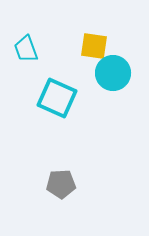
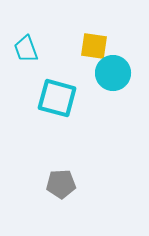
cyan square: rotated 9 degrees counterclockwise
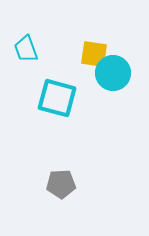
yellow square: moved 8 px down
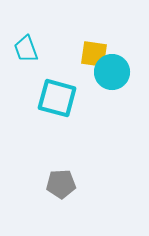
cyan circle: moved 1 px left, 1 px up
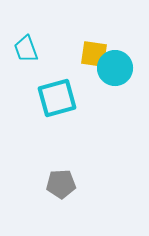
cyan circle: moved 3 px right, 4 px up
cyan square: rotated 30 degrees counterclockwise
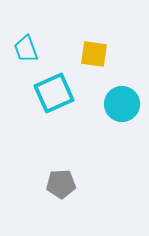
cyan circle: moved 7 px right, 36 px down
cyan square: moved 3 px left, 5 px up; rotated 9 degrees counterclockwise
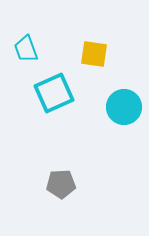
cyan circle: moved 2 px right, 3 px down
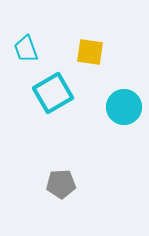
yellow square: moved 4 px left, 2 px up
cyan square: moved 1 px left; rotated 6 degrees counterclockwise
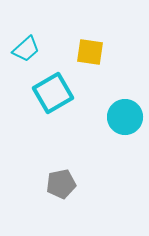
cyan trapezoid: rotated 112 degrees counterclockwise
cyan circle: moved 1 px right, 10 px down
gray pentagon: rotated 8 degrees counterclockwise
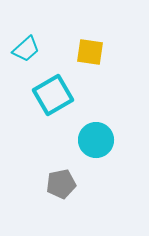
cyan square: moved 2 px down
cyan circle: moved 29 px left, 23 px down
